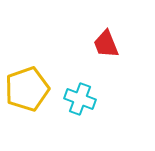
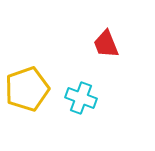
cyan cross: moved 1 px right, 1 px up
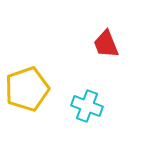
cyan cross: moved 6 px right, 8 px down
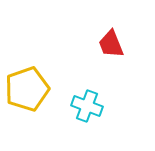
red trapezoid: moved 5 px right
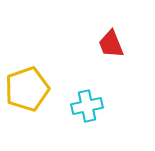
cyan cross: rotated 32 degrees counterclockwise
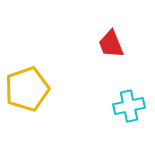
cyan cross: moved 42 px right
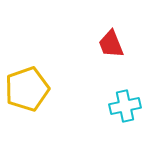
cyan cross: moved 4 px left
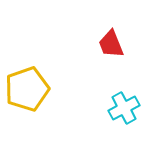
cyan cross: moved 1 px left, 2 px down; rotated 16 degrees counterclockwise
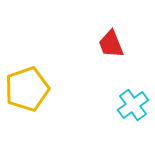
cyan cross: moved 9 px right, 3 px up; rotated 8 degrees counterclockwise
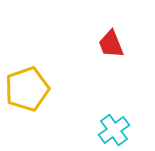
cyan cross: moved 19 px left, 25 px down
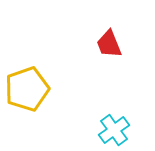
red trapezoid: moved 2 px left
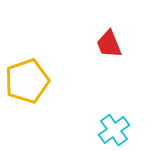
yellow pentagon: moved 8 px up
